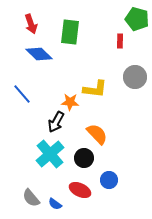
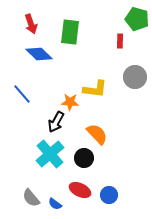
blue circle: moved 15 px down
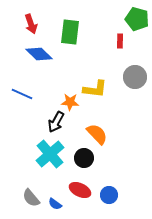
blue line: rotated 25 degrees counterclockwise
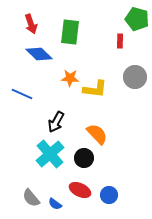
orange star: moved 24 px up
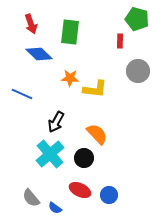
gray circle: moved 3 px right, 6 px up
blue semicircle: moved 4 px down
